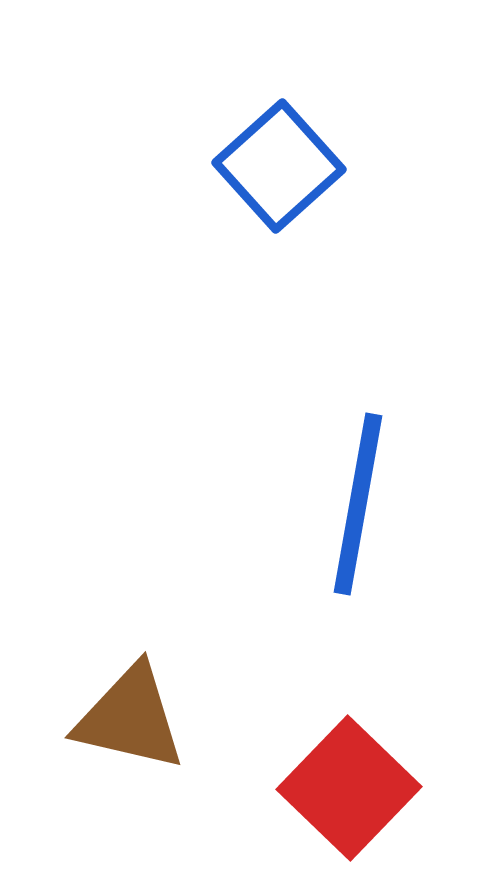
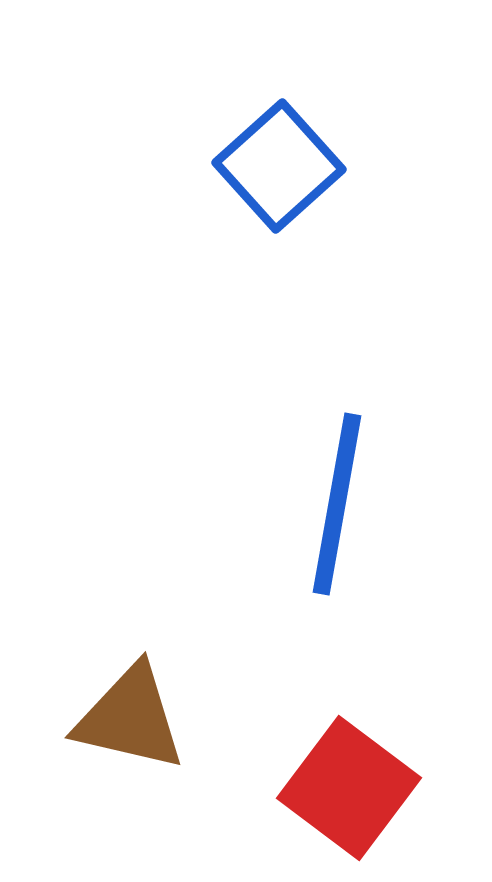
blue line: moved 21 px left
red square: rotated 7 degrees counterclockwise
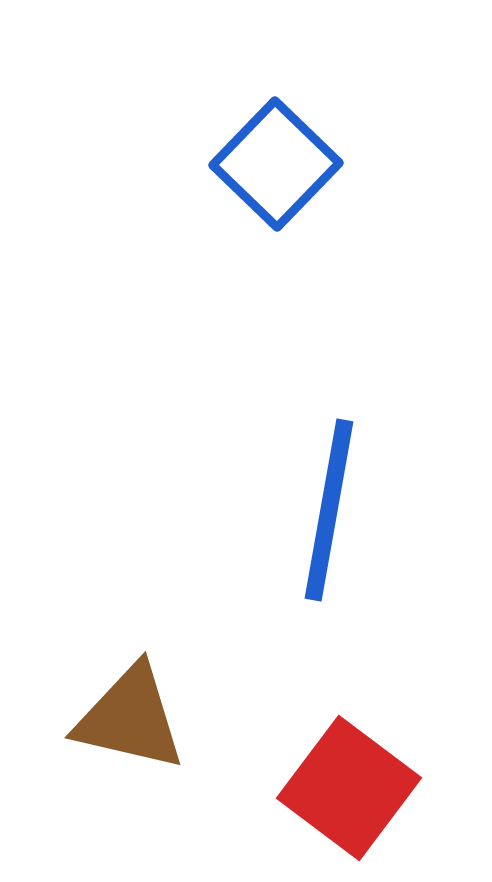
blue square: moved 3 px left, 2 px up; rotated 4 degrees counterclockwise
blue line: moved 8 px left, 6 px down
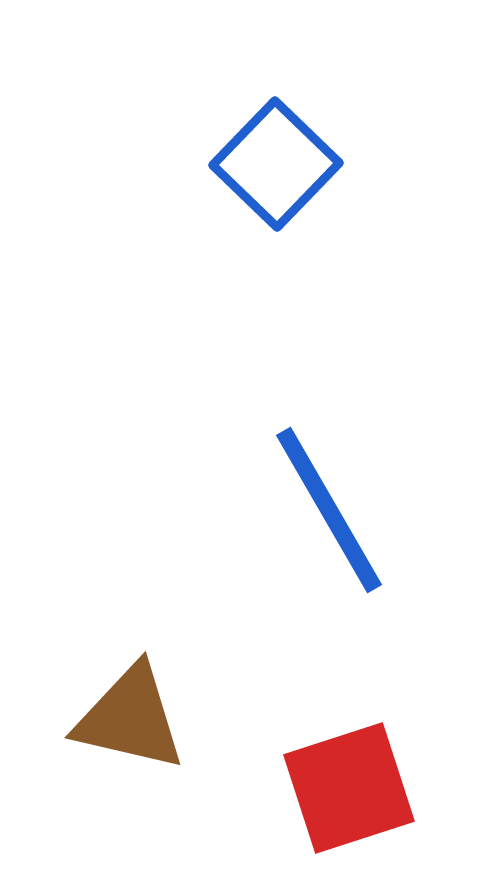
blue line: rotated 40 degrees counterclockwise
red square: rotated 35 degrees clockwise
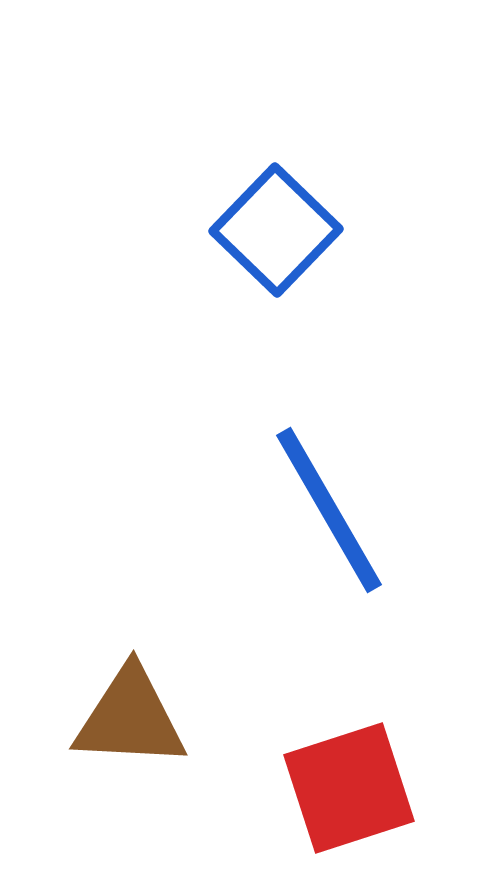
blue square: moved 66 px down
brown triangle: rotated 10 degrees counterclockwise
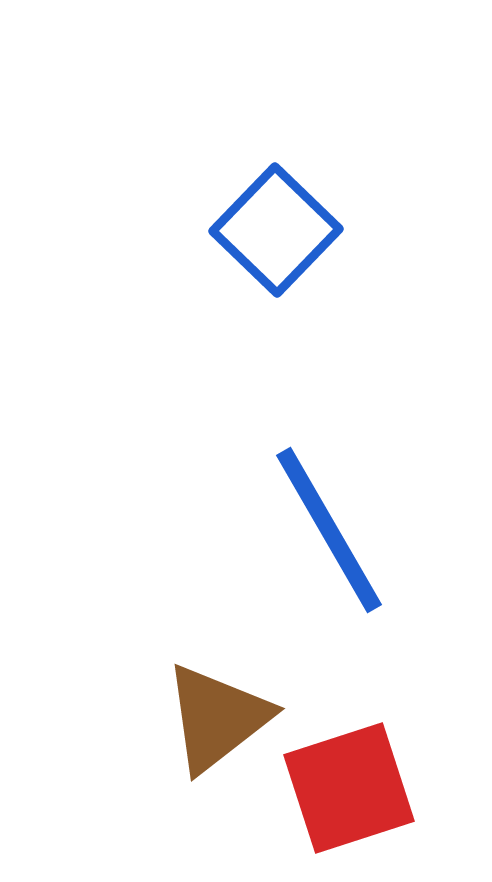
blue line: moved 20 px down
brown triangle: moved 87 px right; rotated 41 degrees counterclockwise
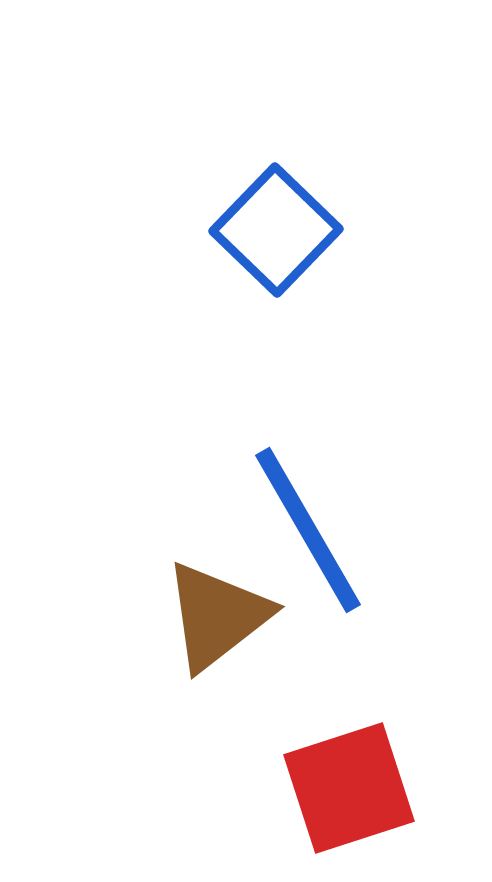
blue line: moved 21 px left
brown triangle: moved 102 px up
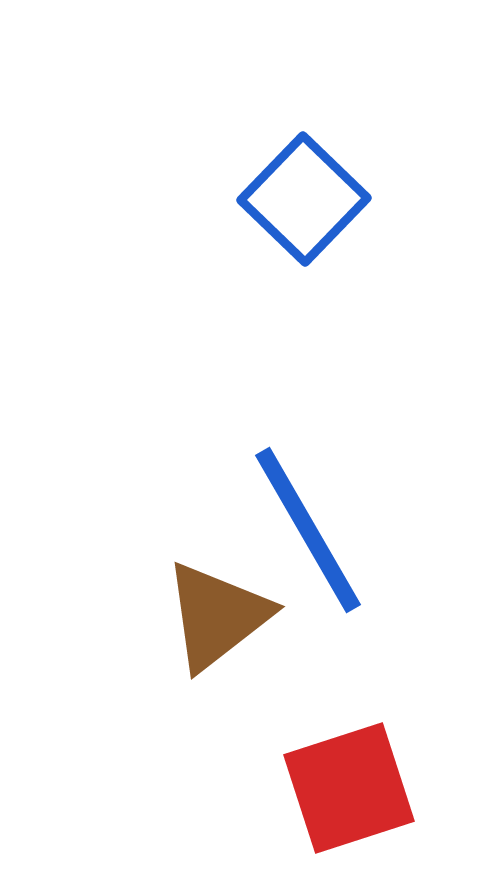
blue square: moved 28 px right, 31 px up
